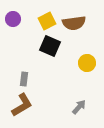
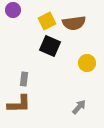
purple circle: moved 9 px up
brown L-shape: moved 3 px left, 1 px up; rotated 30 degrees clockwise
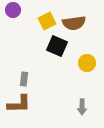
black square: moved 7 px right
gray arrow: moved 3 px right; rotated 140 degrees clockwise
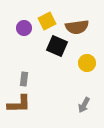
purple circle: moved 11 px right, 18 px down
brown semicircle: moved 3 px right, 4 px down
gray arrow: moved 2 px right, 2 px up; rotated 28 degrees clockwise
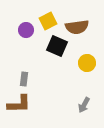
yellow square: moved 1 px right
purple circle: moved 2 px right, 2 px down
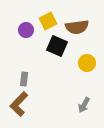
brown L-shape: rotated 135 degrees clockwise
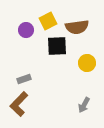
black square: rotated 25 degrees counterclockwise
gray rectangle: rotated 64 degrees clockwise
